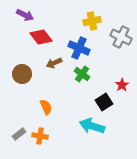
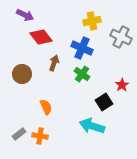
blue cross: moved 3 px right
brown arrow: rotated 133 degrees clockwise
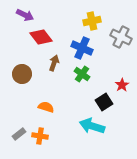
orange semicircle: rotated 49 degrees counterclockwise
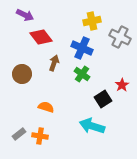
gray cross: moved 1 px left
black square: moved 1 px left, 3 px up
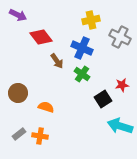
purple arrow: moved 7 px left
yellow cross: moved 1 px left, 1 px up
brown arrow: moved 3 px right, 2 px up; rotated 126 degrees clockwise
brown circle: moved 4 px left, 19 px down
red star: rotated 24 degrees clockwise
cyan arrow: moved 28 px right
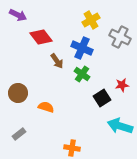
yellow cross: rotated 18 degrees counterclockwise
black square: moved 1 px left, 1 px up
orange cross: moved 32 px right, 12 px down
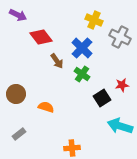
yellow cross: moved 3 px right; rotated 36 degrees counterclockwise
blue cross: rotated 20 degrees clockwise
brown circle: moved 2 px left, 1 px down
orange cross: rotated 14 degrees counterclockwise
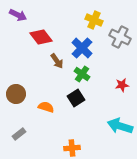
black square: moved 26 px left
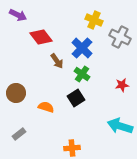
brown circle: moved 1 px up
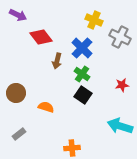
brown arrow: rotated 49 degrees clockwise
black square: moved 7 px right, 3 px up; rotated 24 degrees counterclockwise
